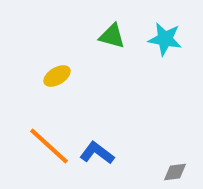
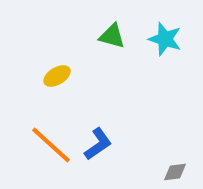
cyan star: rotated 8 degrees clockwise
orange line: moved 2 px right, 1 px up
blue L-shape: moved 1 px right, 9 px up; rotated 108 degrees clockwise
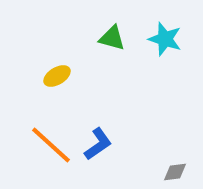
green triangle: moved 2 px down
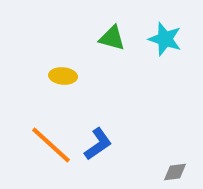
yellow ellipse: moved 6 px right; rotated 36 degrees clockwise
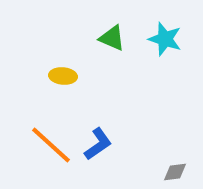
green triangle: rotated 8 degrees clockwise
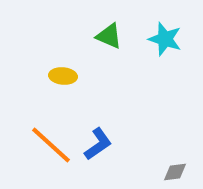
green triangle: moved 3 px left, 2 px up
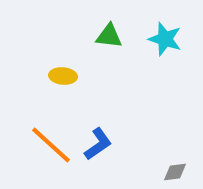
green triangle: rotated 16 degrees counterclockwise
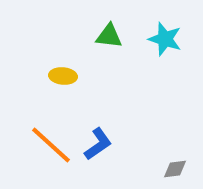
gray diamond: moved 3 px up
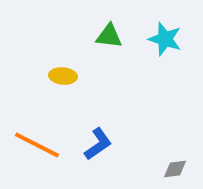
orange line: moved 14 px left; rotated 15 degrees counterclockwise
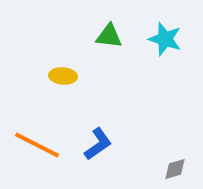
gray diamond: rotated 10 degrees counterclockwise
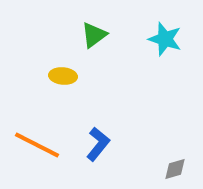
green triangle: moved 15 px left, 1 px up; rotated 44 degrees counterclockwise
blue L-shape: rotated 16 degrees counterclockwise
